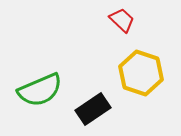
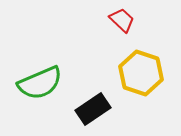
green semicircle: moved 7 px up
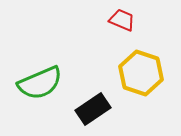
red trapezoid: rotated 20 degrees counterclockwise
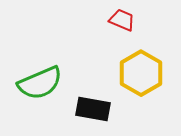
yellow hexagon: rotated 12 degrees clockwise
black rectangle: rotated 44 degrees clockwise
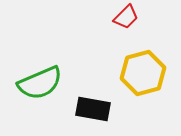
red trapezoid: moved 4 px right, 3 px up; rotated 112 degrees clockwise
yellow hexagon: moved 2 px right; rotated 15 degrees clockwise
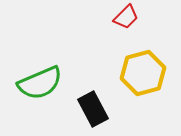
black rectangle: rotated 52 degrees clockwise
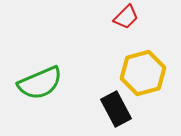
black rectangle: moved 23 px right
